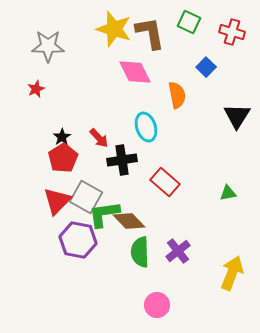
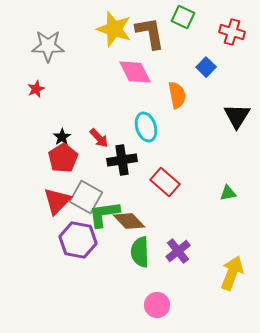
green square: moved 6 px left, 5 px up
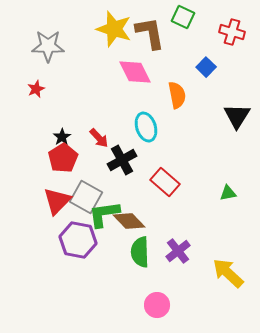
black cross: rotated 20 degrees counterclockwise
yellow arrow: moved 4 px left; rotated 68 degrees counterclockwise
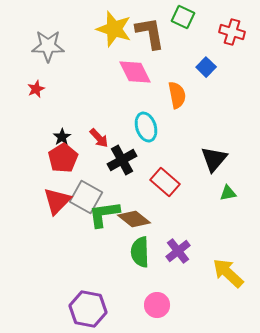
black triangle: moved 23 px left, 43 px down; rotated 8 degrees clockwise
brown diamond: moved 5 px right, 2 px up; rotated 8 degrees counterclockwise
purple hexagon: moved 10 px right, 69 px down
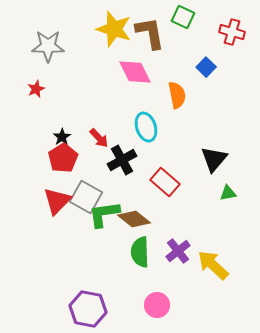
yellow arrow: moved 15 px left, 8 px up
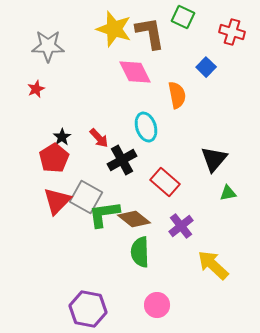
red pentagon: moved 9 px left
purple cross: moved 3 px right, 25 px up
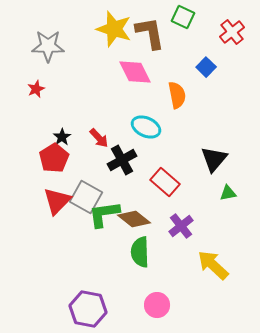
red cross: rotated 35 degrees clockwise
cyan ellipse: rotated 48 degrees counterclockwise
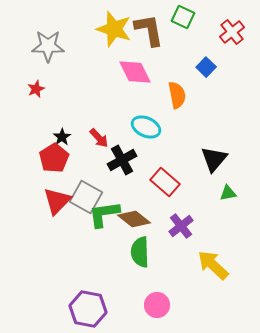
brown L-shape: moved 1 px left, 3 px up
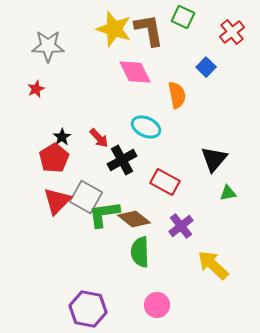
red rectangle: rotated 12 degrees counterclockwise
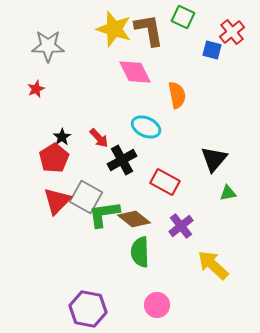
blue square: moved 6 px right, 17 px up; rotated 30 degrees counterclockwise
